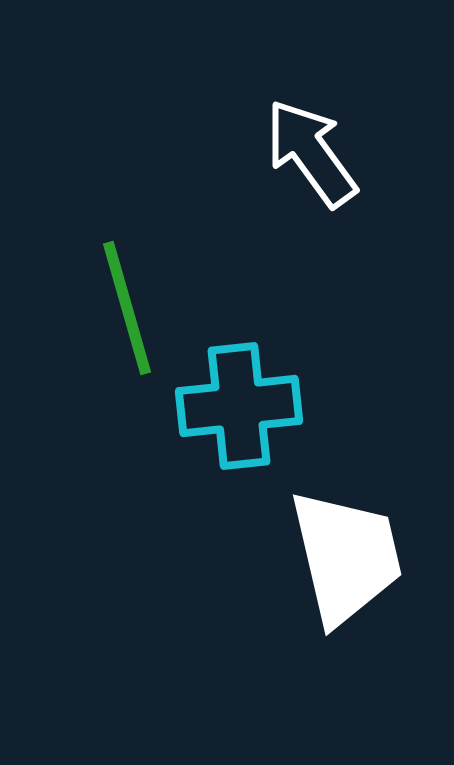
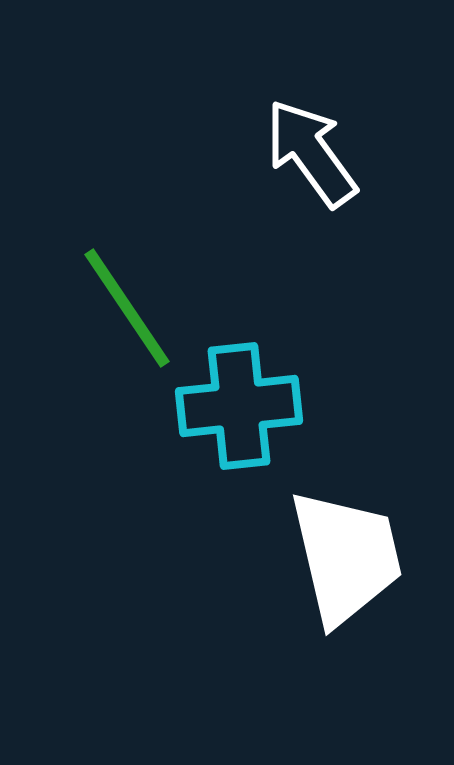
green line: rotated 18 degrees counterclockwise
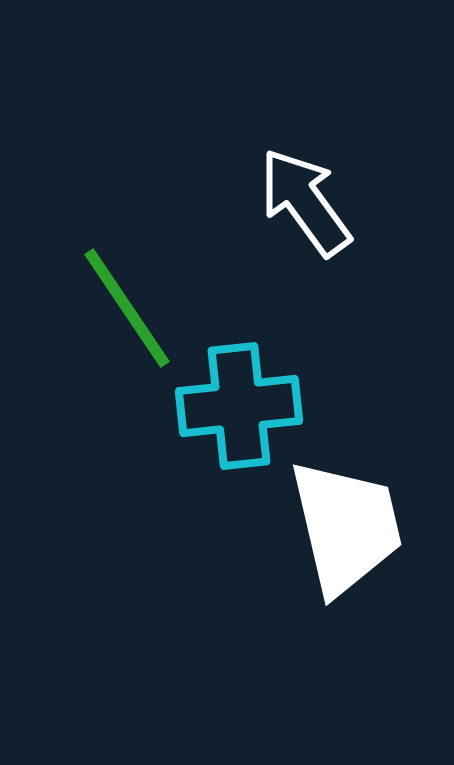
white arrow: moved 6 px left, 49 px down
white trapezoid: moved 30 px up
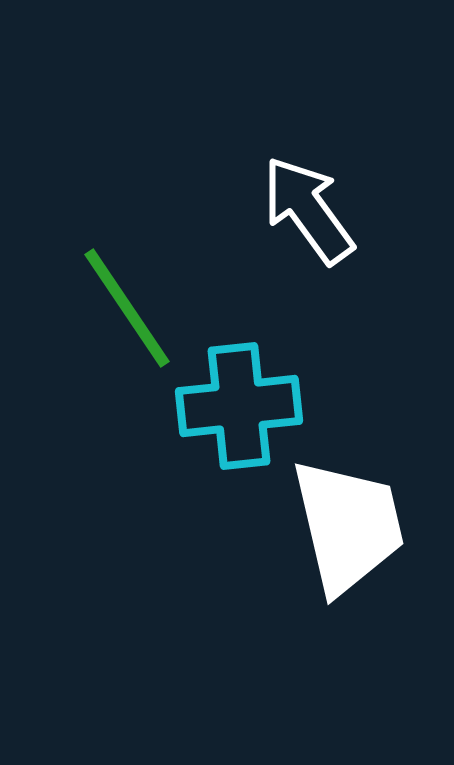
white arrow: moved 3 px right, 8 px down
white trapezoid: moved 2 px right, 1 px up
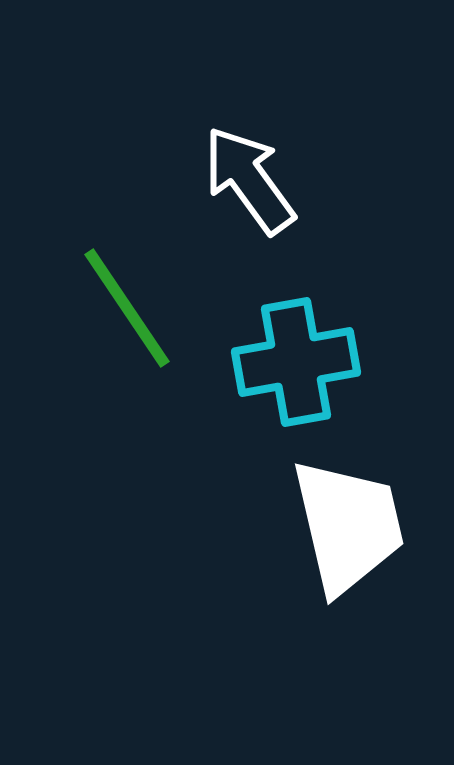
white arrow: moved 59 px left, 30 px up
cyan cross: moved 57 px right, 44 px up; rotated 4 degrees counterclockwise
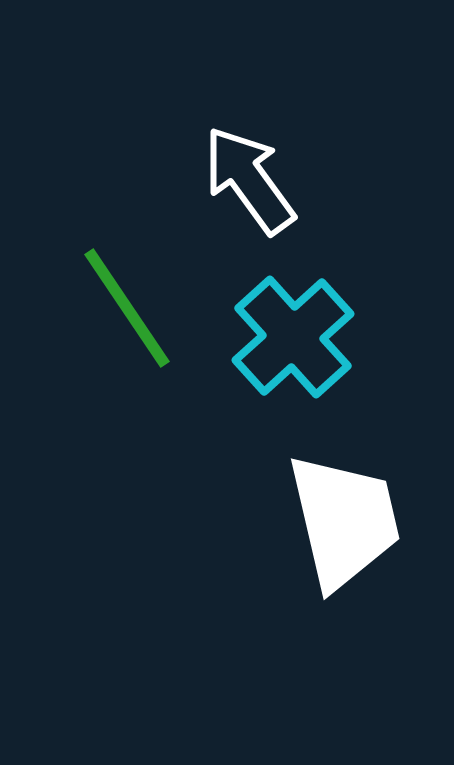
cyan cross: moved 3 px left, 25 px up; rotated 32 degrees counterclockwise
white trapezoid: moved 4 px left, 5 px up
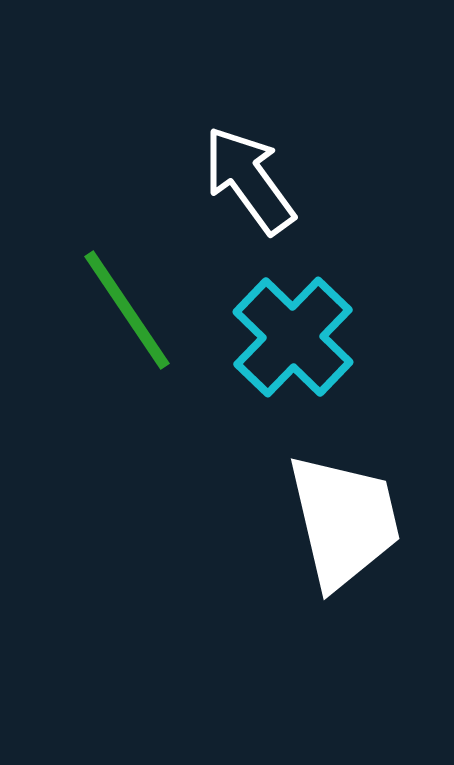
green line: moved 2 px down
cyan cross: rotated 4 degrees counterclockwise
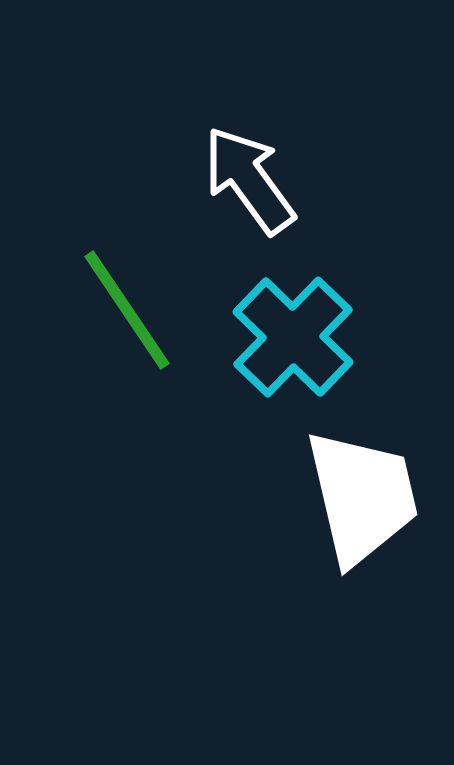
white trapezoid: moved 18 px right, 24 px up
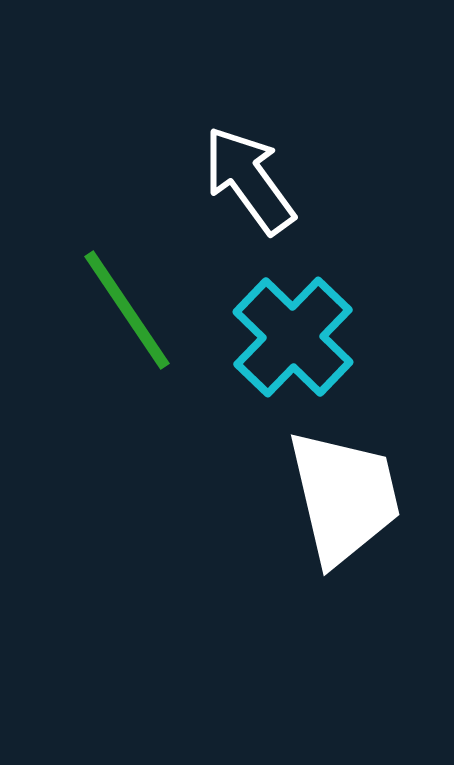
white trapezoid: moved 18 px left
